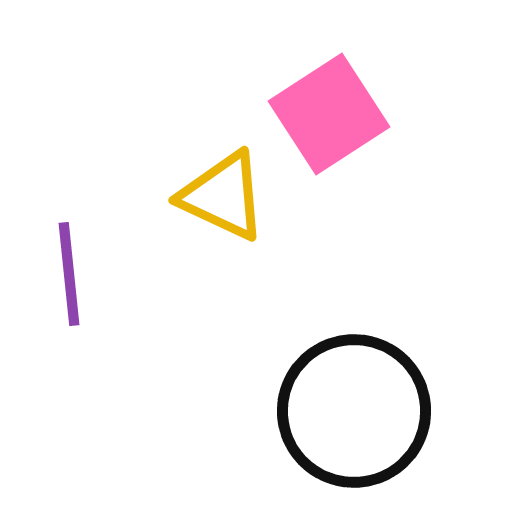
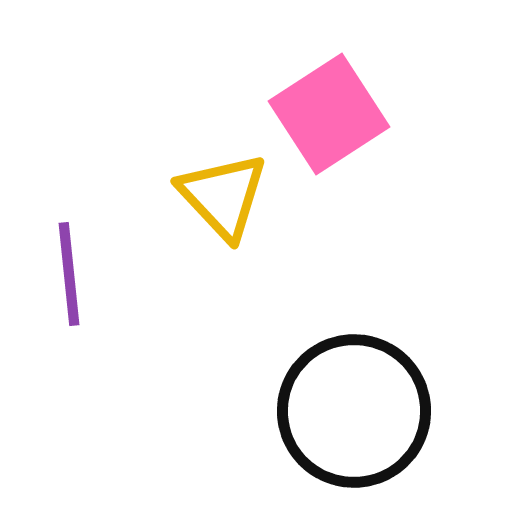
yellow triangle: rotated 22 degrees clockwise
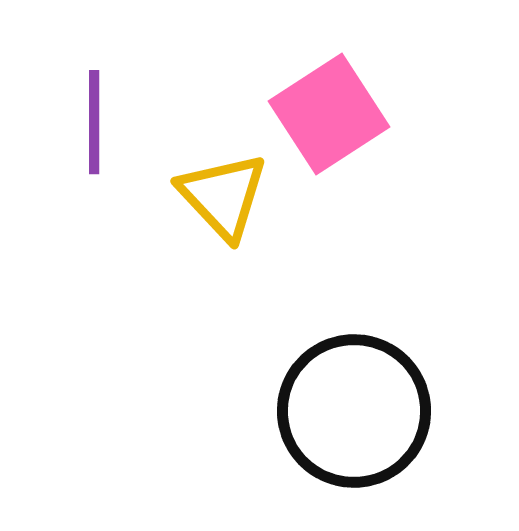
purple line: moved 25 px right, 152 px up; rotated 6 degrees clockwise
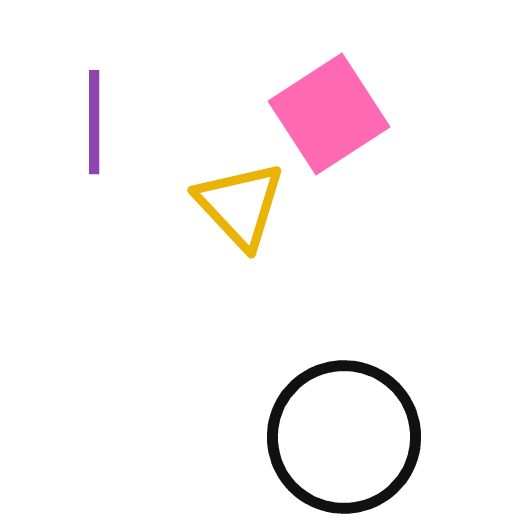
yellow triangle: moved 17 px right, 9 px down
black circle: moved 10 px left, 26 px down
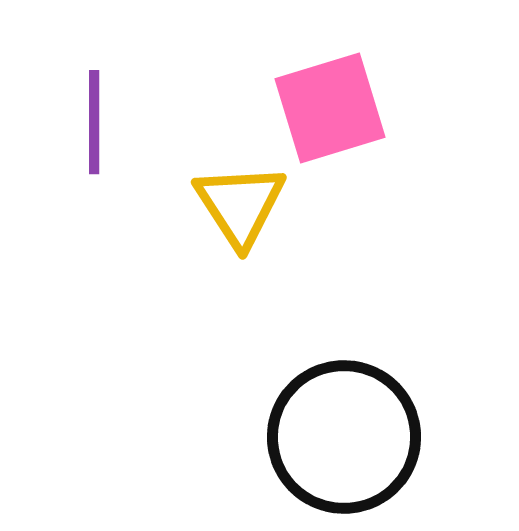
pink square: moved 1 px right, 6 px up; rotated 16 degrees clockwise
yellow triangle: rotated 10 degrees clockwise
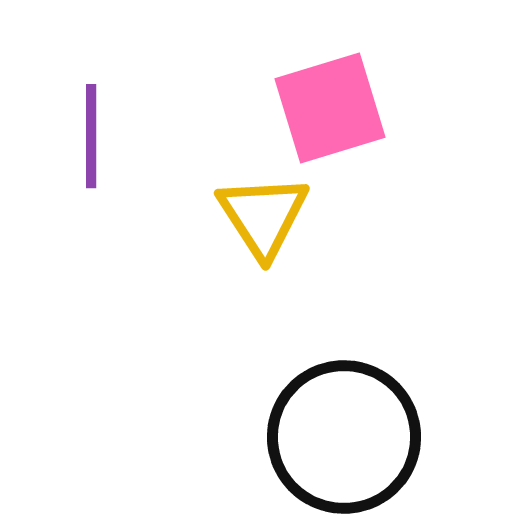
purple line: moved 3 px left, 14 px down
yellow triangle: moved 23 px right, 11 px down
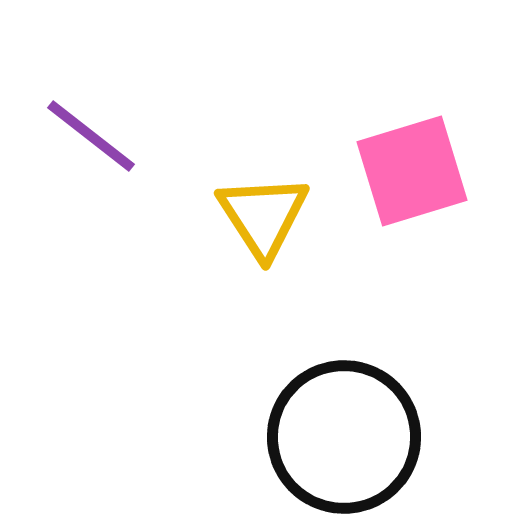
pink square: moved 82 px right, 63 px down
purple line: rotated 52 degrees counterclockwise
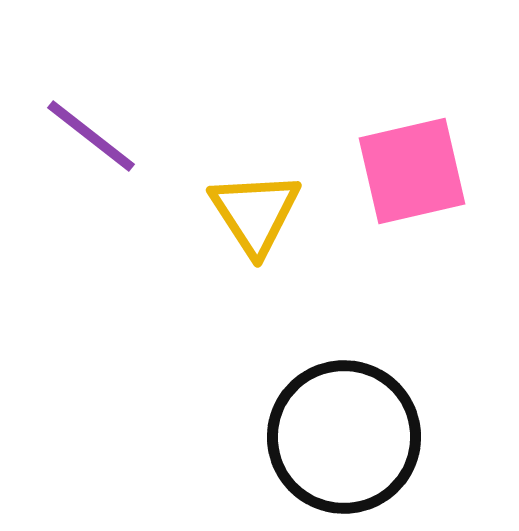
pink square: rotated 4 degrees clockwise
yellow triangle: moved 8 px left, 3 px up
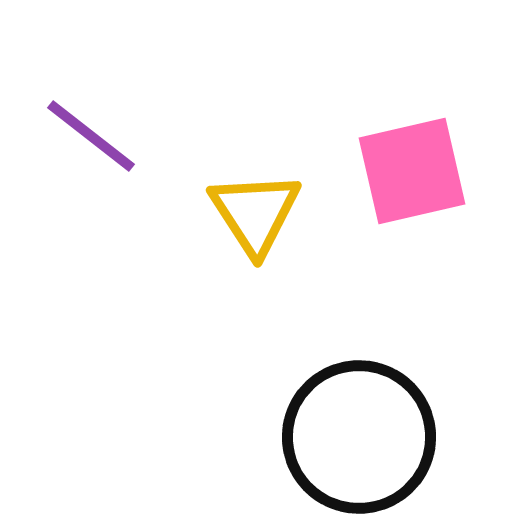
black circle: moved 15 px right
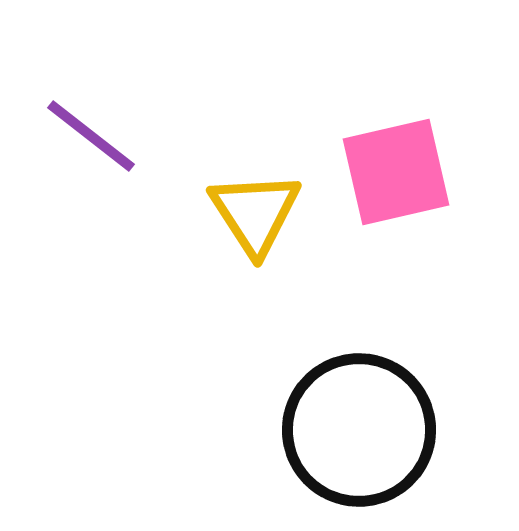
pink square: moved 16 px left, 1 px down
black circle: moved 7 px up
